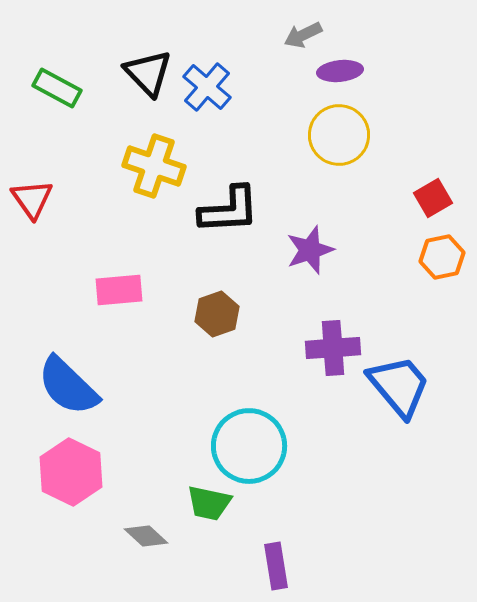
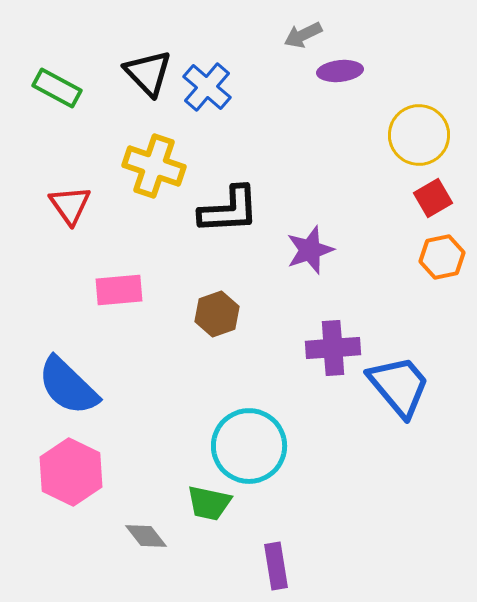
yellow circle: moved 80 px right
red triangle: moved 38 px right, 6 px down
gray diamond: rotated 9 degrees clockwise
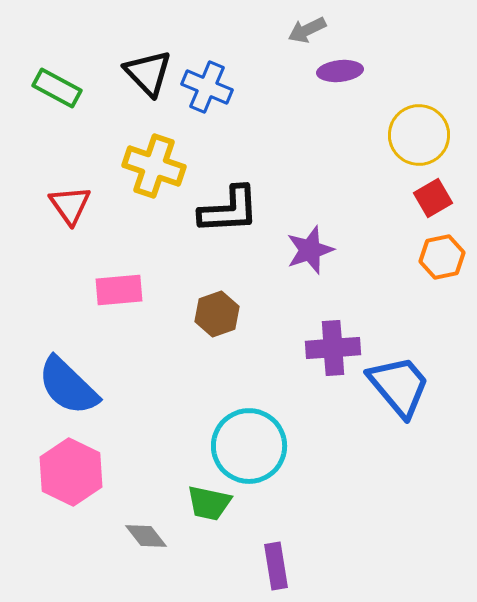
gray arrow: moved 4 px right, 5 px up
blue cross: rotated 18 degrees counterclockwise
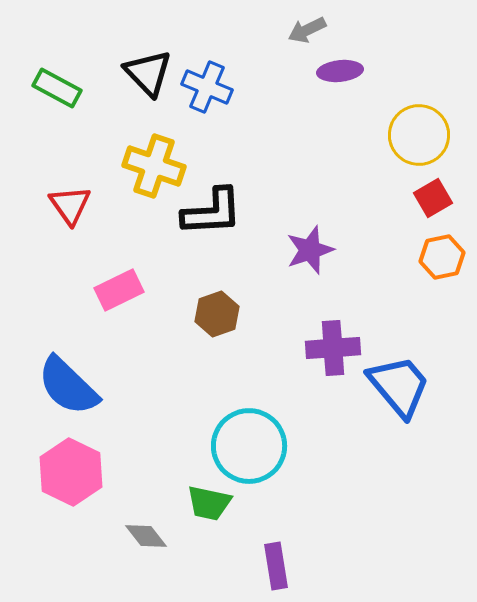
black L-shape: moved 17 px left, 2 px down
pink rectangle: rotated 21 degrees counterclockwise
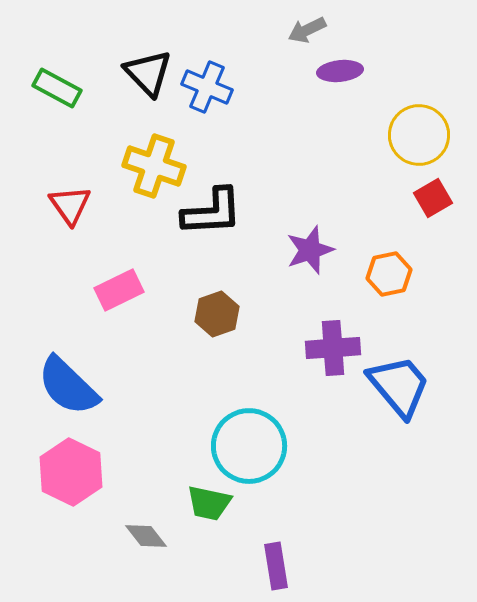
orange hexagon: moved 53 px left, 17 px down
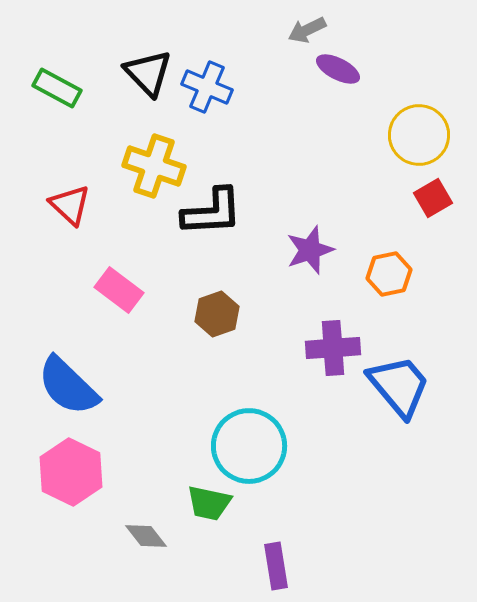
purple ellipse: moved 2 px left, 2 px up; rotated 33 degrees clockwise
red triangle: rotated 12 degrees counterclockwise
pink rectangle: rotated 63 degrees clockwise
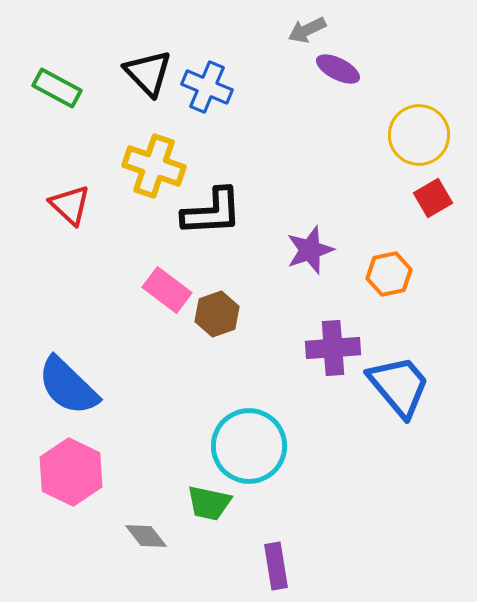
pink rectangle: moved 48 px right
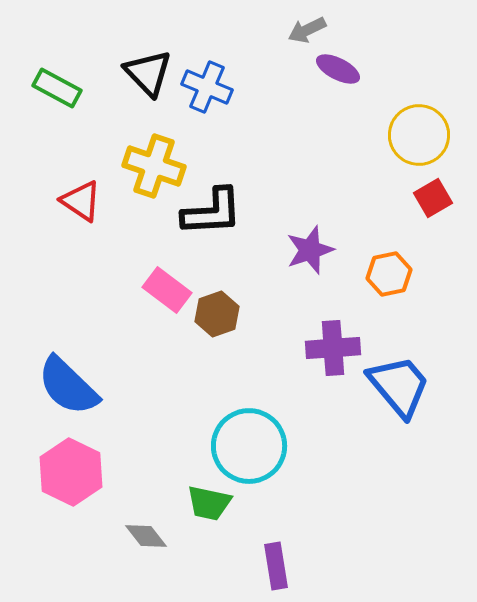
red triangle: moved 11 px right, 4 px up; rotated 9 degrees counterclockwise
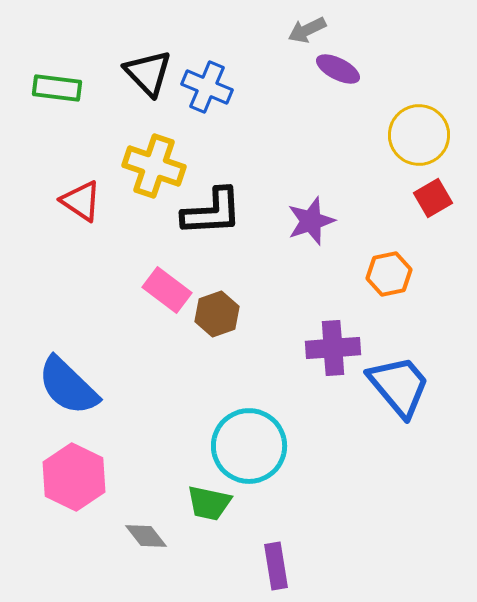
green rectangle: rotated 21 degrees counterclockwise
purple star: moved 1 px right, 29 px up
pink hexagon: moved 3 px right, 5 px down
